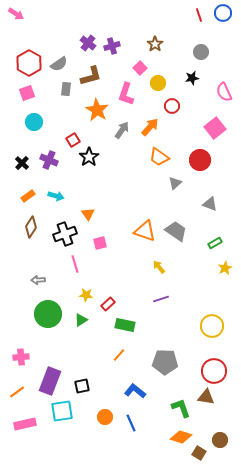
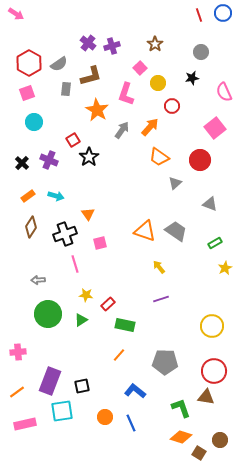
pink cross at (21, 357): moved 3 px left, 5 px up
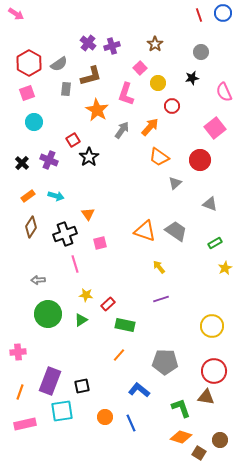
blue L-shape at (135, 391): moved 4 px right, 1 px up
orange line at (17, 392): moved 3 px right; rotated 35 degrees counterclockwise
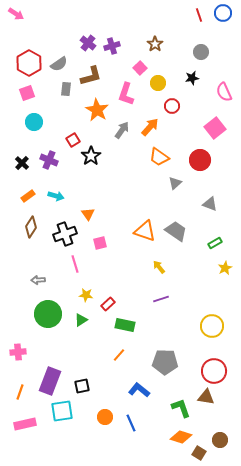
black star at (89, 157): moved 2 px right, 1 px up
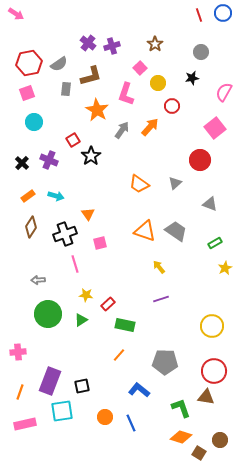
red hexagon at (29, 63): rotated 20 degrees clockwise
pink semicircle at (224, 92): rotated 54 degrees clockwise
orange trapezoid at (159, 157): moved 20 px left, 27 px down
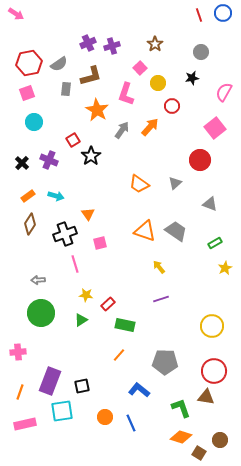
purple cross at (88, 43): rotated 28 degrees clockwise
brown diamond at (31, 227): moved 1 px left, 3 px up
green circle at (48, 314): moved 7 px left, 1 px up
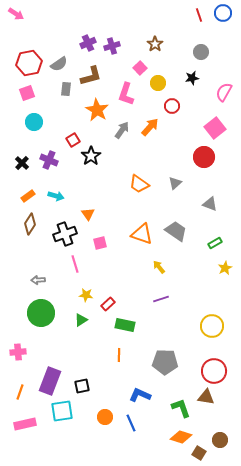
red circle at (200, 160): moved 4 px right, 3 px up
orange triangle at (145, 231): moved 3 px left, 3 px down
orange line at (119, 355): rotated 40 degrees counterclockwise
blue L-shape at (139, 390): moved 1 px right, 5 px down; rotated 15 degrees counterclockwise
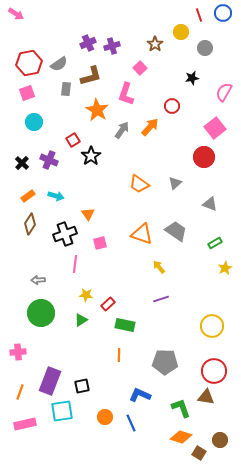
gray circle at (201, 52): moved 4 px right, 4 px up
yellow circle at (158, 83): moved 23 px right, 51 px up
pink line at (75, 264): rotated 24 degrees clockwise
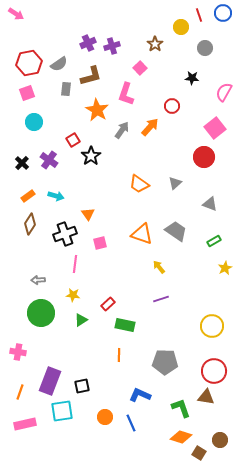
yellow circle at (181, 32): moved 5 px up
black star at (192, 78): rotated 16 degrees clockwise
purple cross at (49, 160): rotated 12 degrees clockwise
green rectangle at (215, 243): moved 1 px left, 2 px up
yellow star at (86, 295): moved 13 px left
pink cross at (18, 352): rotated 14 degrees clockwise
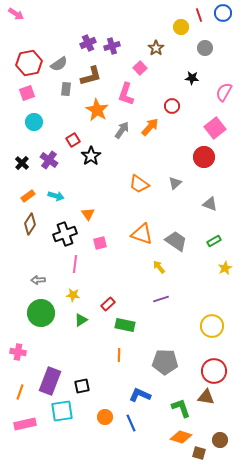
brown star at (155, 44): moved 1 px right, 4 px down
gray trapezoid at (176, 231): moved 10 px down
brown square at (199, 453): rotated 16 degrees counterclockwise
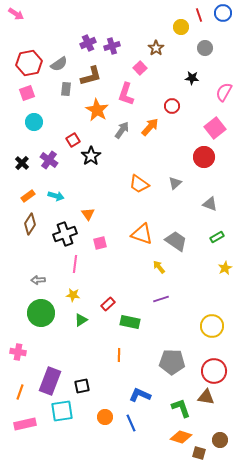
green rectangle at (214, 241): moved 3 px right, 4 px up
green rectangle at (125, 325): moved 5 px right, 3 px up
gray pentagon at (165, 362): moved 7 px right
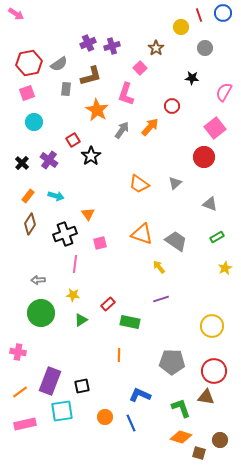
orange rectangle at (28, 196): rotated 16 degrees counterclockwise
orange line at (20, 392): rotated 35 degrees clockwise
